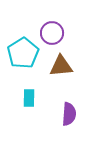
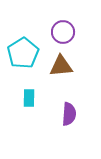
purple circle: moved 11 px right, 1 px up
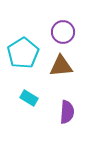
cyan rectangle: rotated 60 degrees counterclockwise
purple semicircle: moved 2 px left, 2 px up
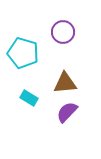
cyan pentagon: rotated 24 degrees counterclockwise
brown triangle: moved 4 px right, 17 px down
purple semicircle: rotated 140 degrees counterclockwise
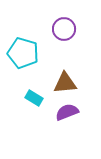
purple circle: moved 1 px right, 3 px up
cyan rectangle: moved 5 px right
purple semicircle: rotated 25 degrees clockwise
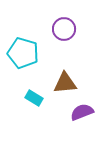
purple semicircle: moved 15 px right
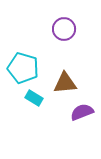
cyan pentagon: moved 15 px down
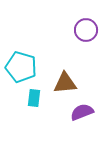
purple circle: moved 22 px right, 1 px down
cyan pentagon: moved 2 px left, 1 px up
cyan rectangle: rotated 66 degrees clockwise
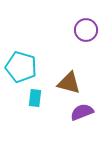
brown triangle: moved 4 px right; rotated 20 degrees clockwise
cyan rectangle: moved 1 px right
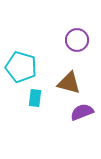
purple circle: moved 9 px left, 10 px down
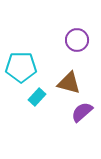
cyan pentagon: rotated 16 degrees counterclockwise
cyan rectangle: moved 2 px right, 1 px up; rotated 36 degrees clockwise
purple semicircle: rotated 20 degrees counterclockwise
